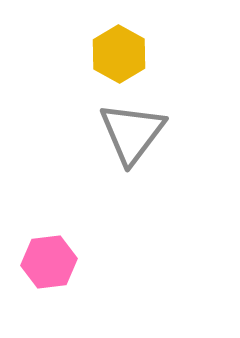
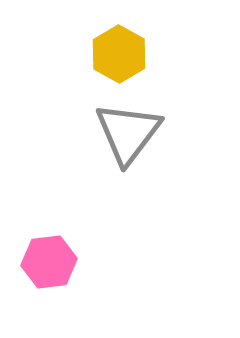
gray triangle: moved 4 px left
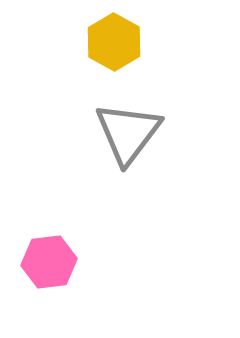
yellow hexagon: moved 5 px left, 12 px up
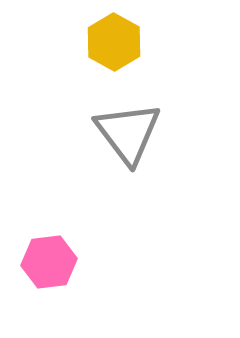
gray triangle: rotated 14 degrees counterclockwise
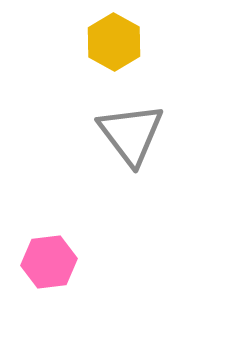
gray triangle: moved 3 px right, 1 px down
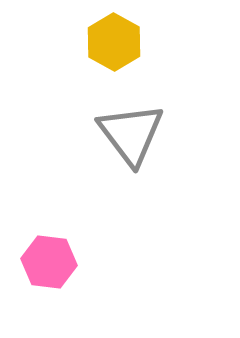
pink hexagon: rotated 14 degrees clockwise
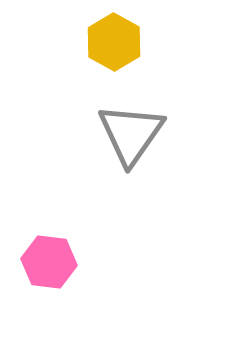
gray triangle: rotated 12 degrees clockwise
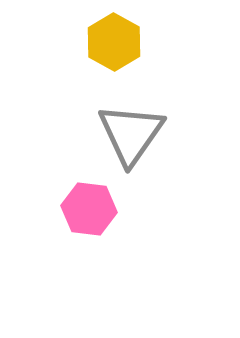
pink hexagon: moved 40 px right, 53 px up
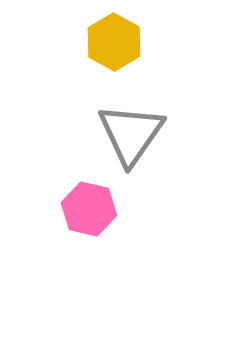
pink hexagon: rotated 6 degrees clockwise
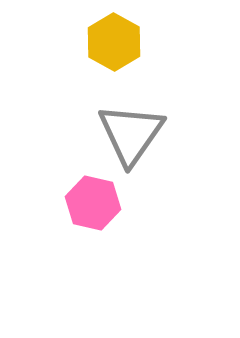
pink hexagon: moved 4 px right, 6 px up
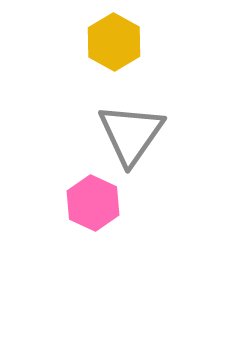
pink hexagon: rotated 12 degrees clockwise
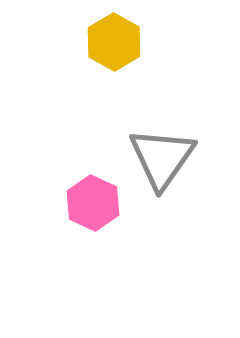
gray triangle: moved 31 px right, 24 px down
